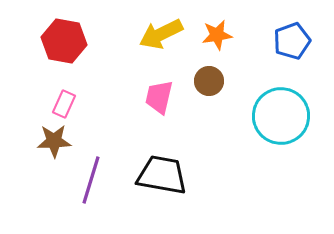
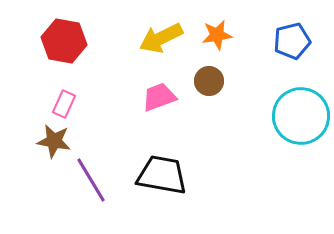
yellow arrow: moved 4 px down
blue pentagon: rotated 6 degrees clockwise
pink trapezoid: rotated 57 degrees clockwise
cyan circle: moved 20 px right
brown star: rotated 12 degrees clockwise
purple line: rotated 48 degrees counterclockwise
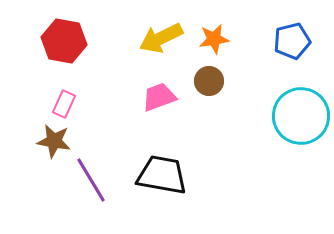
orange star: moved 3 px left, 4 px down
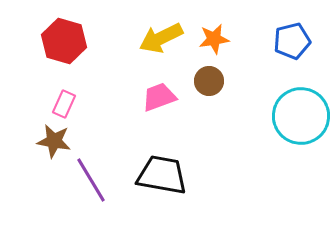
red hexagon: rotated 6 degrees clockwise
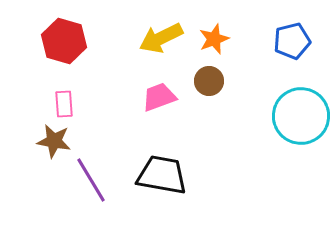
orange star: rotated 12 degrees counterclockwise
pink rectangle: rotated 28 degrees counterclockwise
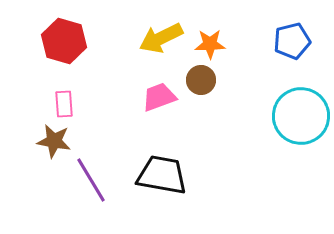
orange star: moved 4 px left, 5 px down; rotated 20 degrees clockwise
brown circle: moved 8 px left, 1 px up
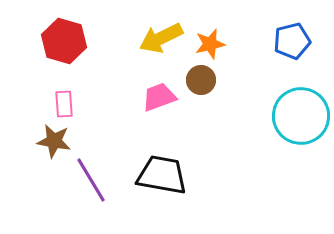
orange star: rotated 12 degrees counterclockwise
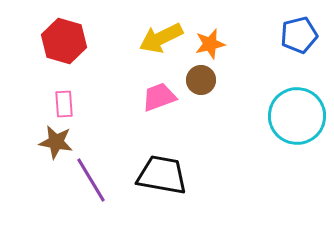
blue pentagon: moved 7 px right, 6 px up
cyan circle: moved 4 px left
brown star: moved 2 px right, 1 px down
